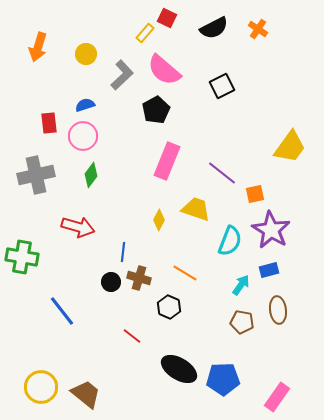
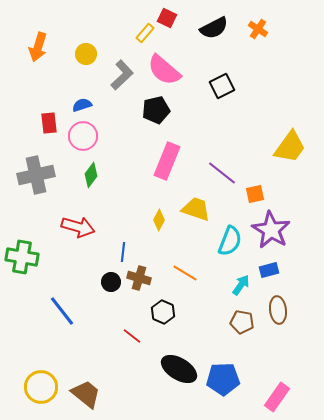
blue semicircle at (85, 105): moved 3 px left
black pentagon at (156, 110): rotated 16 degrees clockwise
black hexagon at (169, 307): moved 6 px left, 5 px down
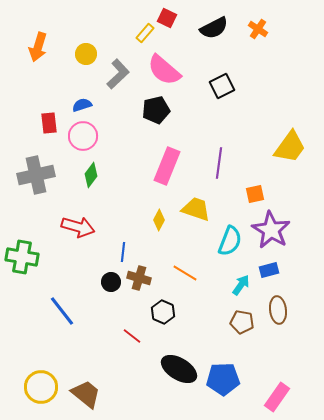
gray L-shape at (122, 75): moved 4 px left, 1 px up
pink rectangle at (167, 161): moved 5 px down
purple line at (222, 173): moved 3 px left, 10 px up; rotated 60 degrees clockwise
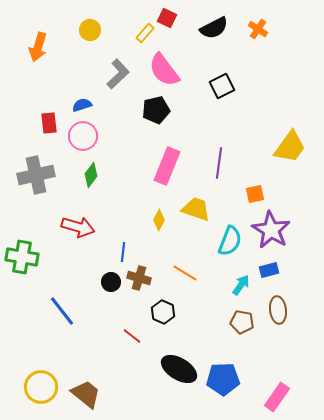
yellow circle at (86, 54): moved 4 px right, 24 px up
pink semicircle at (164, 70): rotated 12 degrees clockwise
